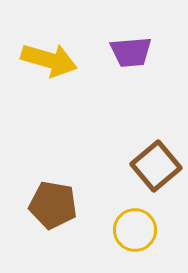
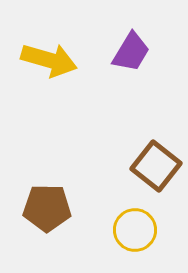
purple trapezoid: rotated 54 degrees counterclockwise
brown square: rotated 12 degrees counterclockwise
brown pentagon: moved 6 px left, 3 px down; rotated 9 degrees counterclockwise
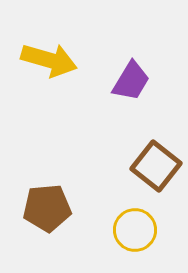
purple trapezoid: moved 29 px down
brown pentagon: rotated 6 degrees counterclockwise
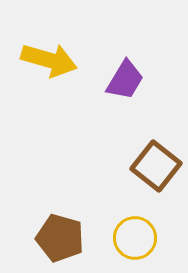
purple trapezoid: moved 6 px left, 1 px up
brown pentagon: moved 13 px right, 30 px down; rotated 21 degrees clockwise
yellow circle: moved 8 px down
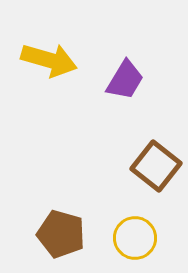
brown pentagon: moved 1 px right, 4 px up
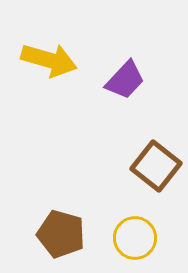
purple trapezoid: rotated 12 degrees clockwise
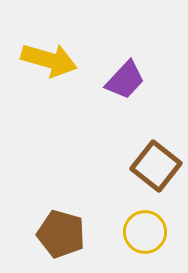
yellow circle: moved 10 px right, 6 px up
